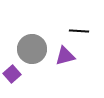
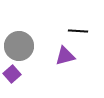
black line: moved 1 px left
gray circle: moved 13 px left, 3 px up
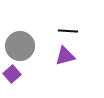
black line: moved 10 px left
gray circle: moved 1 px right
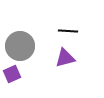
purple triangle: moved 2 px down
purple square: rotated 18 degrees clockwise
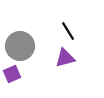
black line: rotated 54 degrees clockwise
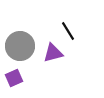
purple triangle: moved 12 px left, 5 px up
purple square: moved 2 px right, 4 px down
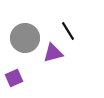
gray circle: moved 5 px right, 8 px up
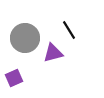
black line: moved 1 px right, 1 px up
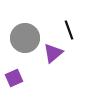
black line: rotated 12 degrees clockwise
purple triangle: rotated 25 degrees counterclockwise
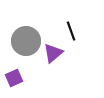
black line: moved 2 px right, 1 px down
gray circle: moved 1 px right, 3 px down
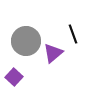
black line: moved 2 px right, 3 px down
purple square: moved 1 px up; rotated 24 degrees counterclockwise
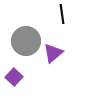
black line: moved 11 px left, 20 px up; rotated 12 degrees clockwise
